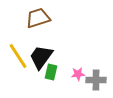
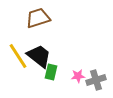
black trapezoid: moved 2 px left, 1 px up; rotated 92 degrees clockwise
pink star: moved 2 px down
gray cross: rotated 18 degrees counterclockwise
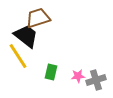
black trapezoid: moved 13 px left, 20 px up
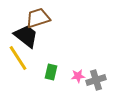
yellow line: moved 2 px down
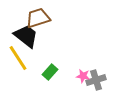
green rectangle: moved 1 px left; rotated 28 degrees clockwise
pink star: moved 5 px right; rotated 16 degrees clockwise
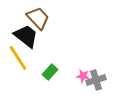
brown trapezoid: rotated 65 degrees clockwise
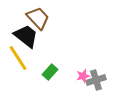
pink star: rotated 24 degrees counterclockwise
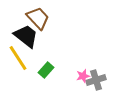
green rectangle: moved 4 px left, 2 px up
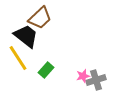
brown trapezoid: moved 2 px right; rotated 90 degrees clockwise
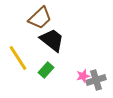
black trapezoid: moved 26 px right, 4 px down
